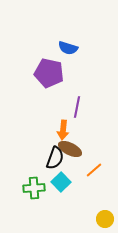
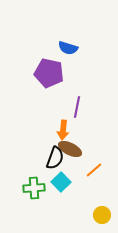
yellow circle: moved 3 px left, 4 px up
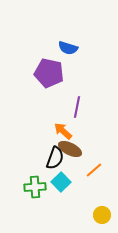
orange arrow: moved 1 px down; rotated 126 degrees clockwise
green cross: moved 1 px right, 1 px up
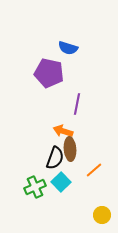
purple line: moved 3 px up
orange arrow: rotated 24 degrees counterclockwise
brown ellipse: rotated 60 degrees clockwise
green cross: rotated 20 degrees counterclockwise
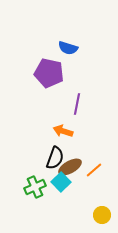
brown ellipse: moved 18 px down; rotated 65 degrees clockwise
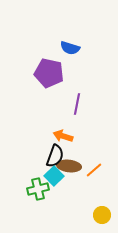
blue semicircle: moved 2 px right
orange arrow: moved 5 px down
black semicircle: moved 2 px up
brown ellipse: moved 1 px left, 1 px up; rotated 35 degrees clockwise
cyan square: moved 7 px left, 6 px up
green cross: moved 3 px right, 2 px down; rotated 10 degrees clockwise
